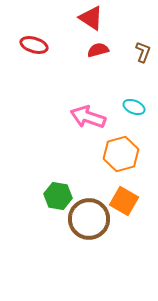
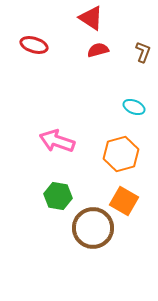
pink arrow: moved 31 px left, 24 px down
brown circle: moved 4 px right, 9 px down
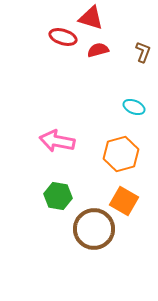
red triangle: rotated 16 degrees counterclockwise
red ellipse: moved 29 px right, 8 px up
pink arrow: rotated 8 degrees counterclockwise
brown circle: moved 1 px right, 1 px down
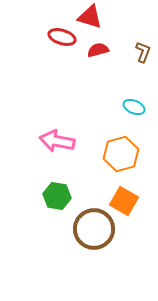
red triangle: moved 1 px left, 1 px up
red ellipse: moved 1 px left
green hexagon: moved 1 px left
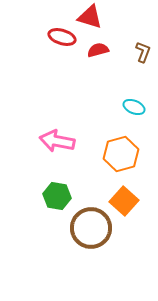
orange square: rotated 12 degrees clockwise
brown circle: moved 3 px left, 1 px up
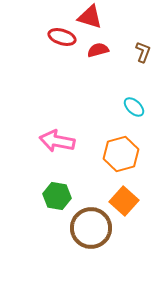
cyan ellipse: rotated 20 degrees clockwise
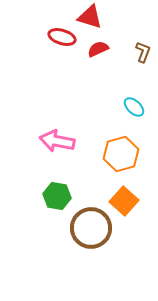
red semicircle: moved 1 px up; rotated 10 degrees counterclockwise
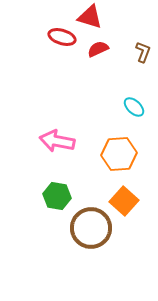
orange hexagon: moved 2 px left; rotated 12 degrees clockwise
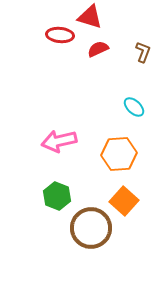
red ellipse: moved 2 px left, 2 px up; rotated 12 degrees counterclockwise
pink arrow: moved 2 px right; rotated 24 degrees counterclockwise
green hexagon: rotated 12 degrees clockwise
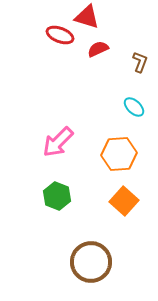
red triangle: moved 3 px left
red ellipse: rotated 16 degrees clockwise
brown L-shape: moved 3 px left, 10 px down
pink arrow: moved 1 px left, 1 px down; rotated 32 degrees counterclockwise
brown circle: moved 34 px down
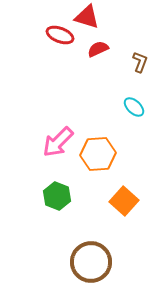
orange hexagon: moved 21 px left
